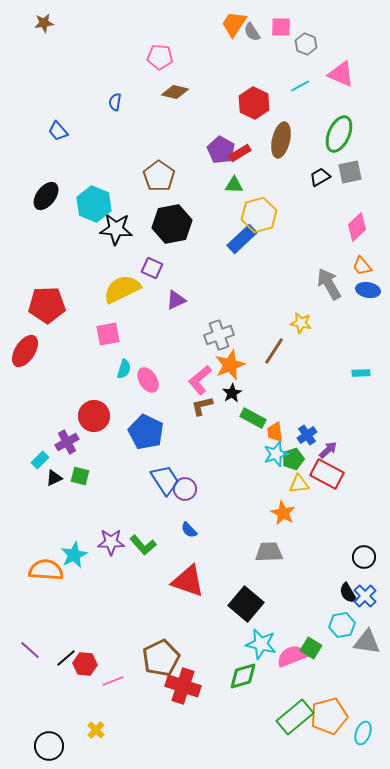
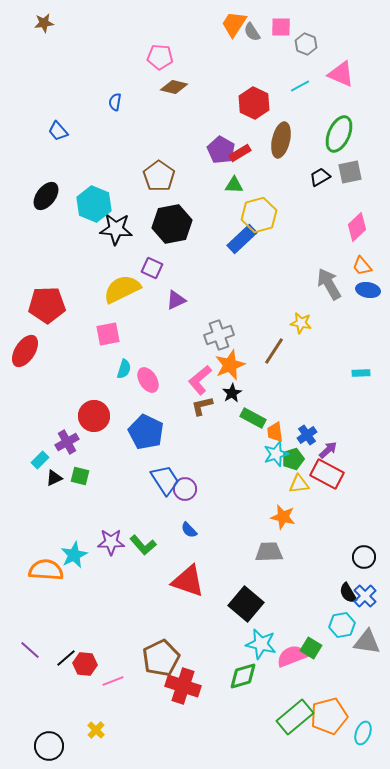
brown diamond at (175, 92): moved 1 px left, 5 px up
orange star at (283, 513): moved 4 px down; rotated 15 degrees counterclockwise
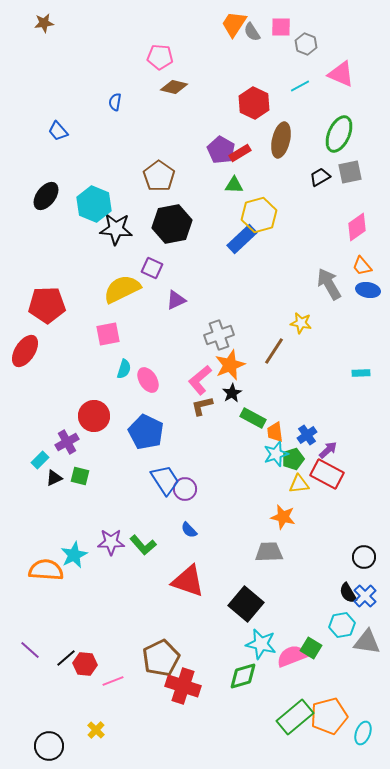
pink diamond at (357, 227): rotated 8 degrees clockwise
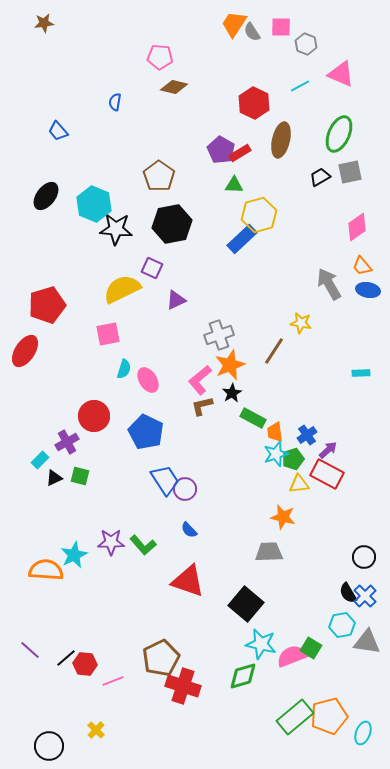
red pentagon at (47, 305): rotated 15 degrees counterclockwise
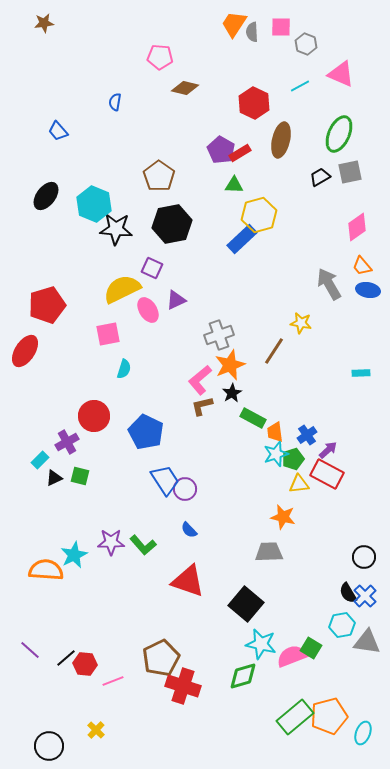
gray semicircle at (252, 32): rotated 30 degrees clockwise
brown diamond at (174, 87): moved 11 px right, 1 px down
pink ellipse at (148, 380): moved 70 px up
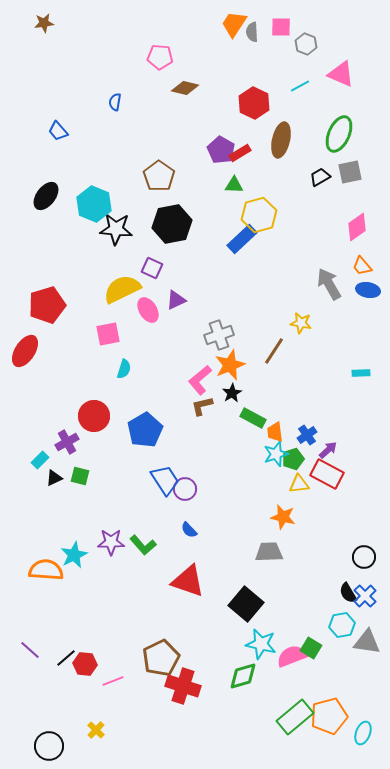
blue pentagon at (146, 432): moved 1 px left, 2 px up; rotated 16 degrees clockwise
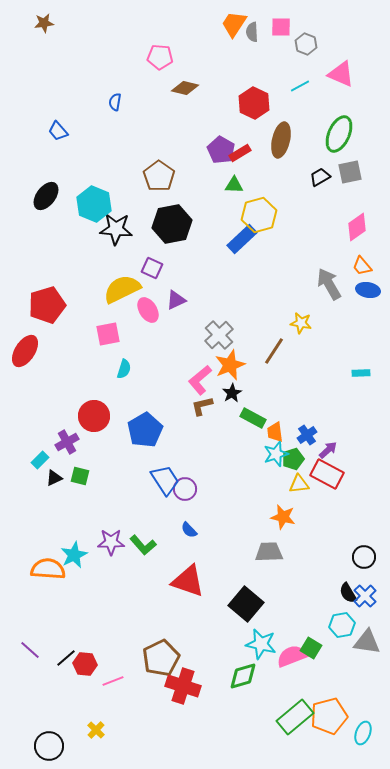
gray cross at (219, 335): rotated 24 degrees counterclockwise
orange semicircle at (46, 570): moved 2 px right, 1 px up
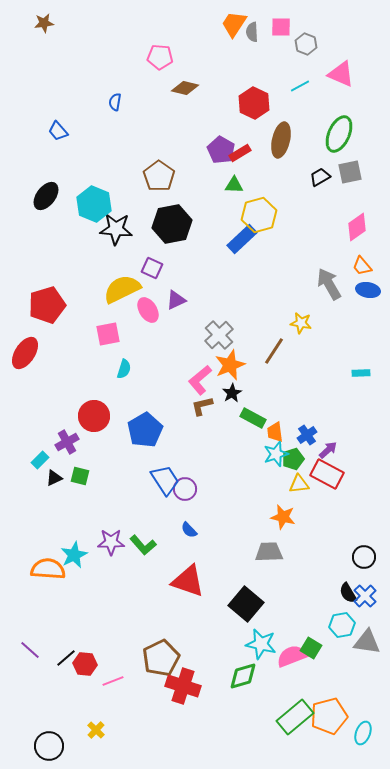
red ellipse at (25, 351): moved 2 px down
